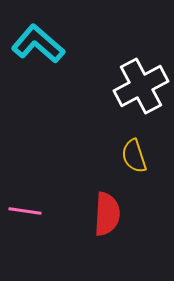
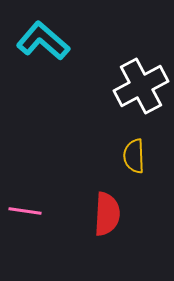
cyan L-shape: moved 5 px right, 3 px up
yellow semicircle: rotated 16 degrees clockwise
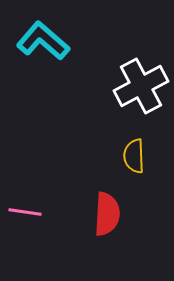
pink line: moved 1 px down
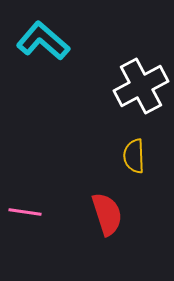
red semicircle: rotated 21 degrees counterclockwise
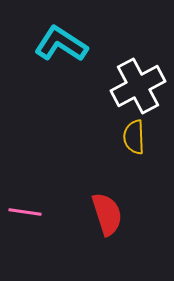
cyan L-shape: moved 18 px right, 3 px down; rotated 8 degrees counterclockwise
white cross: moved 3 px left
yellow semicircle: moved 19 px up
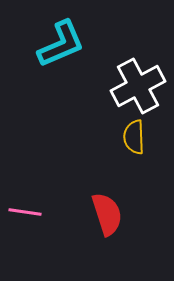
cyan L-shape: rotated 124 degrees clockwise
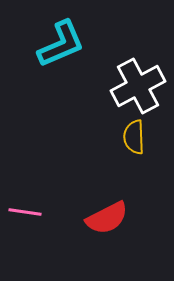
red semicircle: moved 4 px down; rotated 81 degrees clockwise
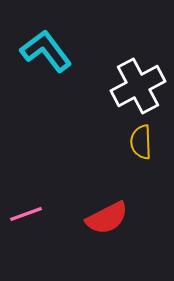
cyan L-shape: moved 15 px left, 7 px down; rotated 104 degrees counterclockwise
yellow semicircle: moved 7 px right, 5 px down
pink line: moved 1 px right, 2 px down; rotated 28 degrees counterclockwise
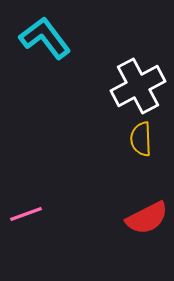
cyan L-shape: moved 1 px left, 13 px up
yellow semicircle: moved 3 px up
red semicircle: moved 40 px right
